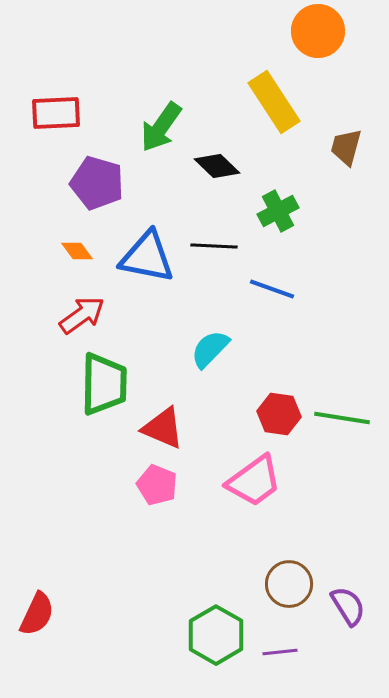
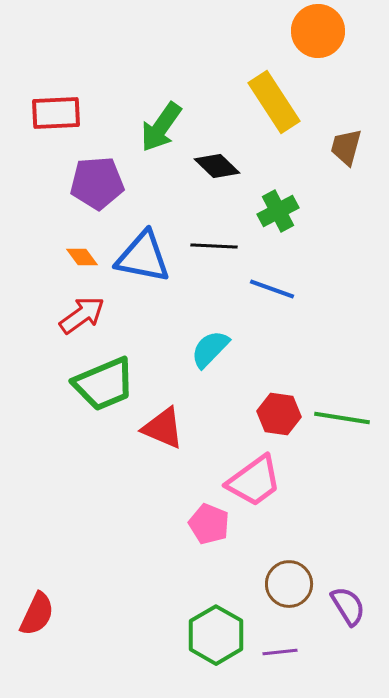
purple pentagon: rotated 20 degrees counterclockwise
orange diamond: moved 5 px right, 6 px down
blue triangle: moved 4 px left
green trapezoid: rotated 66 degrees clockwise
pink pentagon: moved 52 px right, 39 px down
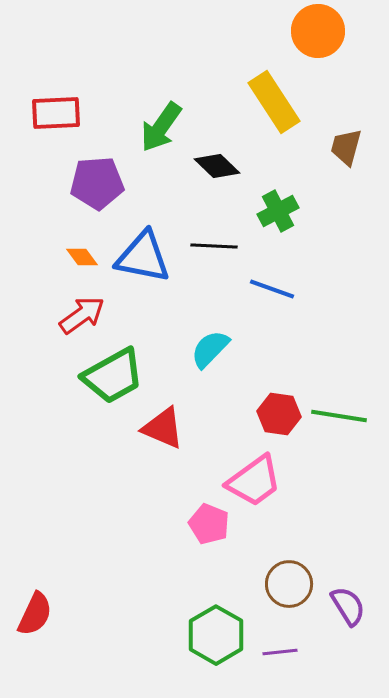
green trapezoid: moved 9 px right, 8 px up; rotated 6 degrees counterclockwise
green line: moved 3 px left, 2 px up
red semicircle: moved 2 px left
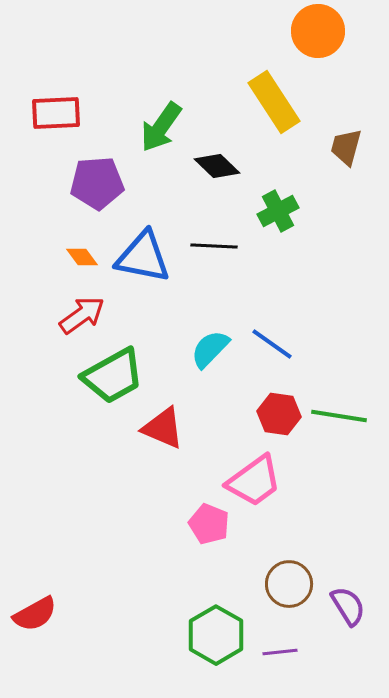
blue line: moved 55 px down; rotated 15 degrees clockwise
red semicircle: rotated 36 degrees clockwise
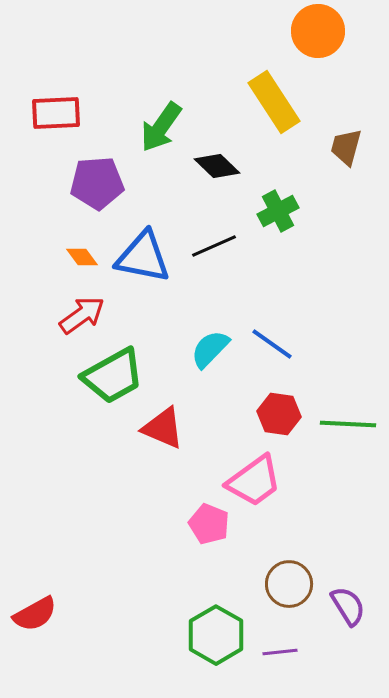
black line: rotated 27 degrees counterclockwise
green line: moved 9 px right, 8 px down; rotated 6 degrees counterclockwise
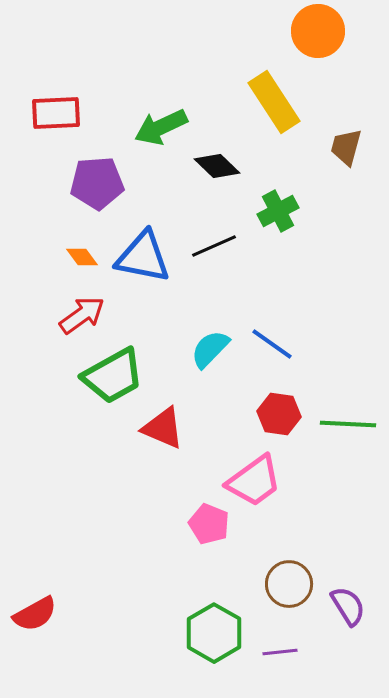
green arrow: rotated 30 degrees clockwise
green hexagon: moved 2 px left, 2 px up
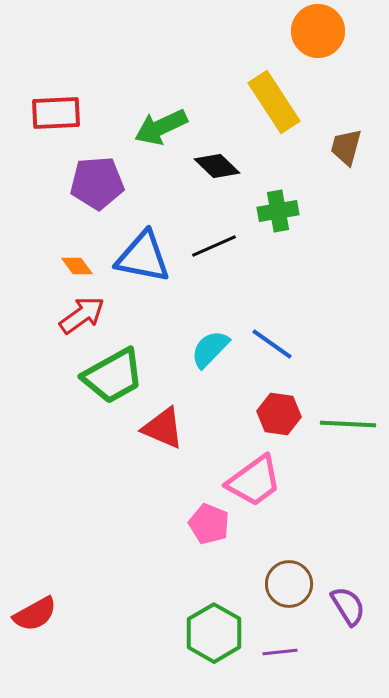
green cross: rotated 18 degrees clockwise
orange diamond: moved 5 px left, 9 px down
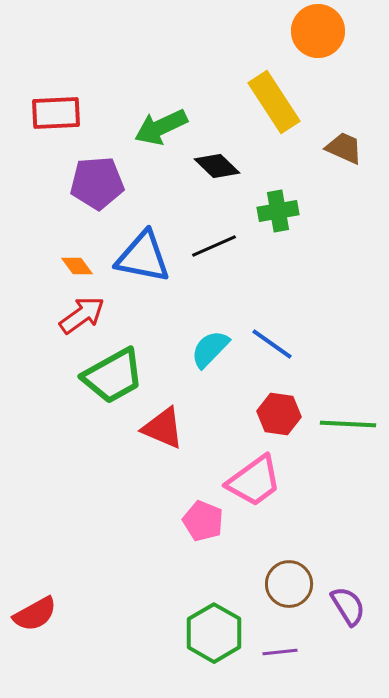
brown trapezoid: moved 2 px left, 1 px down; rotated 99 degrees clockwise
pink pentagon: moved 6 px left, 3 px up
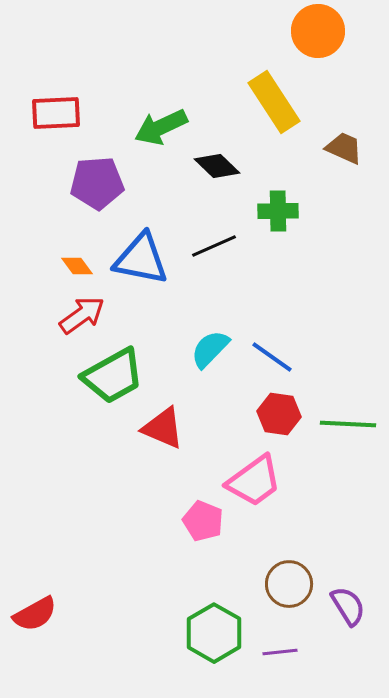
green cross: rotated 9 degrees clockwise
blue triangle: moved 2 px left, 2 px down
blue line: moved 13 px down
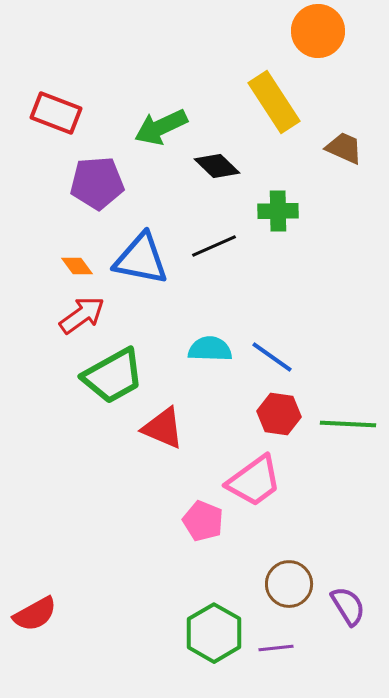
red rectangle: rotated 24 degrees clockwise
cyan semicircle: rotated 48 degrees clockwise
purple line: moved 4 px left, 4 px up
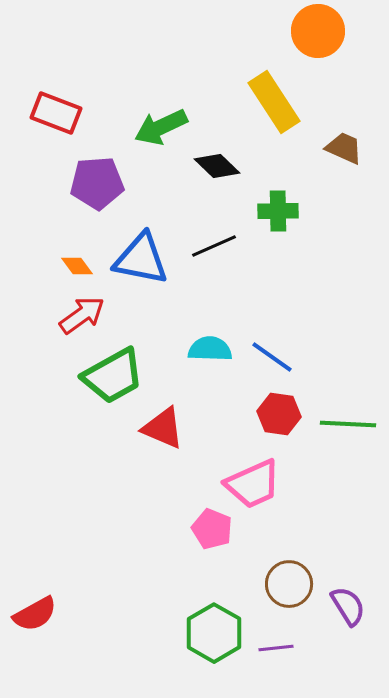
pink trapezoid: moved 1 px left, 3 px down; rotated 12 degrees clockwise
pink pentagon: moved 9 px right, 8 px down
